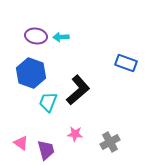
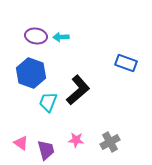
pink star: moved 1 px right, 6 px down
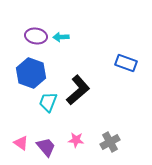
purple trapezoid: moved 3 px up; rotated 25 degrees counterclockwise
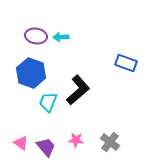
gray cross: rotated 24 degrees counterclockwise
